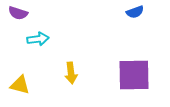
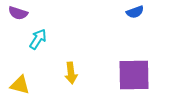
cyan arrow: rotated 50 degrees counterclockwise
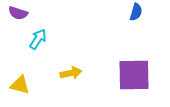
blue semicircle: moved 1 px right; rotated 54 degrees counterclockwise
yellow arrow: rotated 95 degrees counterclockwise
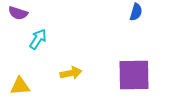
yellow triangle: moved 1 px down; rotated 20 degrees counterclockwise
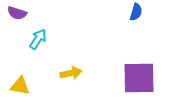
purple semicircle: moved 1 px left
purple square: moved 5 px right, 3 px down
yellow triangle: rotated 15 degrees clockwise
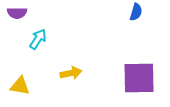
purple semicircle: rotated 18 degrees counterclockwise
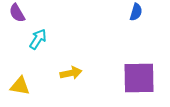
purple semicircle: rotated 60 degrees clockwise
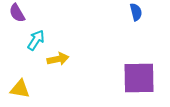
blue semicircle: rotated 30 degrees counterclockwise
cyan arrow: moved 2 px left, 1 px down
yellow arrow: moved 13 px left, 14 px up
yellow triangle: moved 3 px down
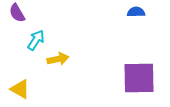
blue semicircle: rotated 78 degrees counterclockwise
yellow triangle: rotated 20 degrees clockwise
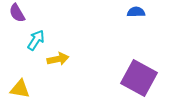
purple square: rotated 30 degrees clockwise
yellow triangle: rotated 20 degrees counterclockwise
